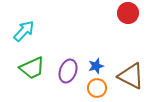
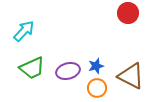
purple ellipse: rotated 55 degrees clockwise
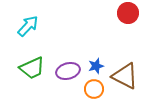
cyan arrow: moved 4 px right, 5 px up
brown triangle: moved 6 px left
orange circle: moved 3 px left, 1 px down
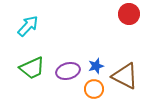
red circle: moved 1 px right, 1 px down
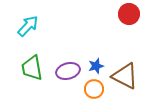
green trapezoid: rotated 104 degrees clockwise
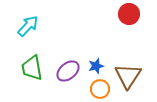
purple ellipse: rotated 25 degrees counterclockwise
brown triangle: moved 3 px right; rotated 36 degrees clockwise
orange circle: moved 6 px right
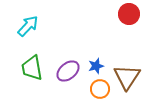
brown triangle: moved 1 px left, 1 px down
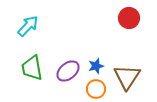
red circle: moved 4 px down
orange circle: moved 4 px left
